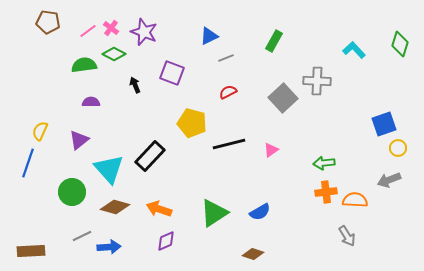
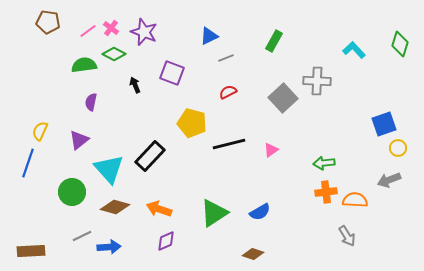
purple semicircle at (91, 102): rotated 78 degrees counterclockwise
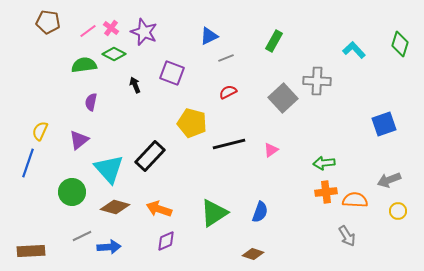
yellow circle at (398, 148): moved 63 px down
blue semicircle at (260, 212): rotated 40 degrees counterclockwise
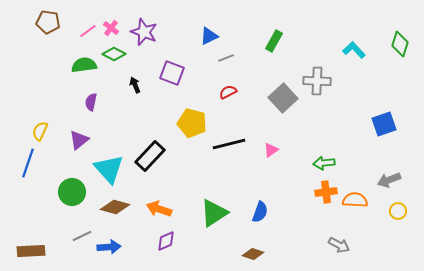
gray arrow at (347, 236): moved 8 px left, 9 px down; rotated 30 degrees counterclockwise
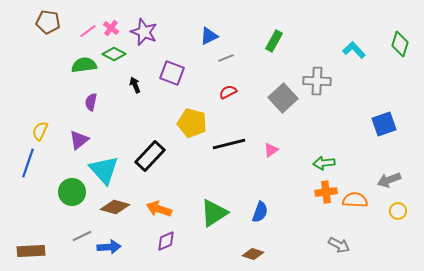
cyan triangle at (109, 169): moved 5 px left, 1 px down
